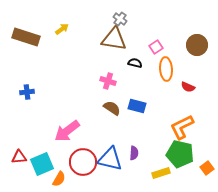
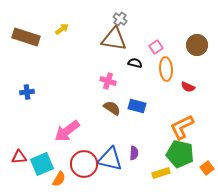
red circle: moved 1 px right, 2 px down
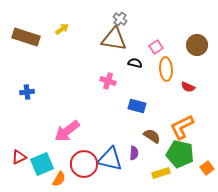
brown semicircle: moved 40 px right, 28 px down
red triangle: rotated 21 degrees counterclockwise
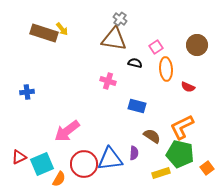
yellow arrow: rotated 88 degrees clockwise
brown rectangle: moved 18 px right, 4 px up
blue triangle: rotated 20 degrees counterclockwise
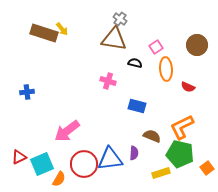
brown semicircle: rotated 12 degrees counterclockwise
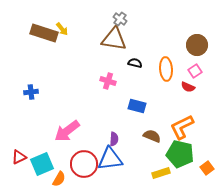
pink square: moved 39 px right, 24 px down
blue cross: moved 4 px right
purple semicircle: moved 20 px left, 14 px up
